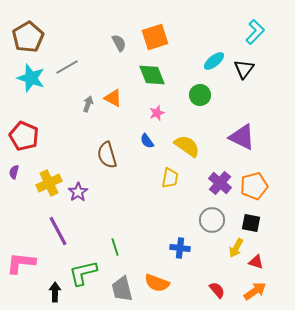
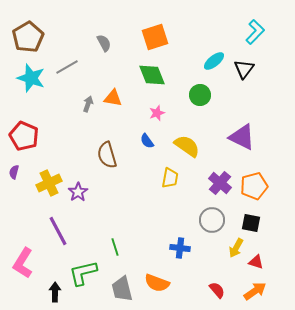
gray semicircle: moved 15 px left
orange triangle: rotated 18 degrees counterclockwise
pink L-shape: moved 2 px right; rotated 64 degrees counterclockwise
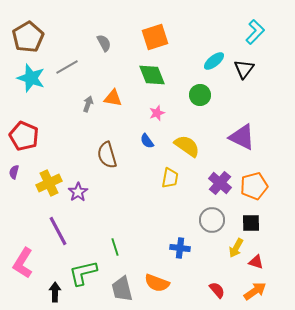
black square: rotated 12 degrees counterclockwise
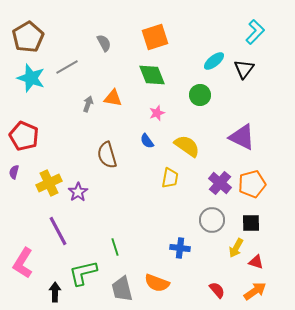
orange pentagon: moved 2 px left, 2 px up
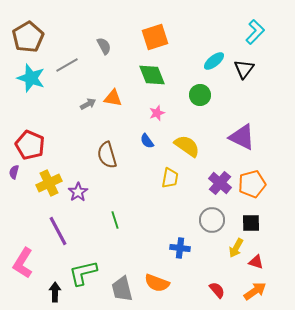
gray semicircle: moved 3 px down
gray line: moved 2 px up
gray arrow: rotated 42 degrees clockwise
red pentagon: moved 6 px right, 9 px down
green line: moved 27 px up
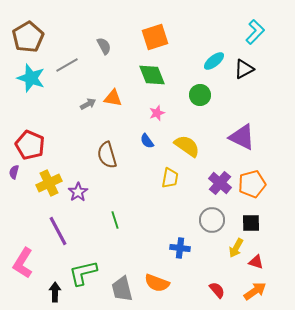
black triangle: rotated 25 degrees clockwise
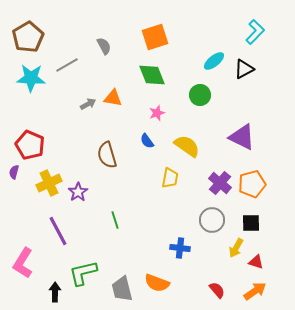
cyan star: rotated 16 degrees counterclockwise
